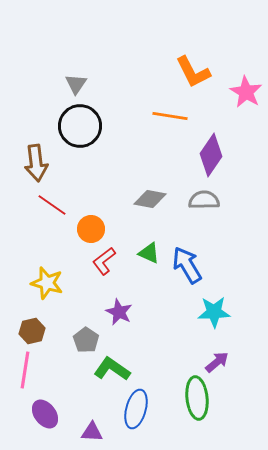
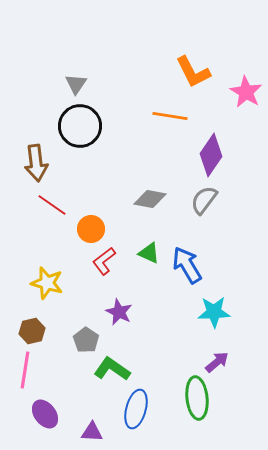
gray semicircle: rotated 52 degrees counterclockwise
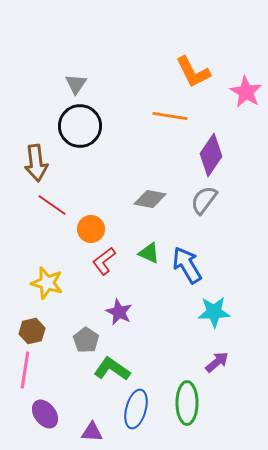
green ellipse: moved 10 px left, 5 px down; rotated 6 degrees clockwise
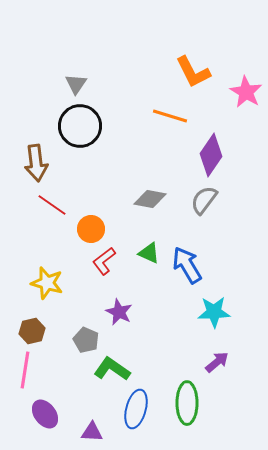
orange line: rotated 8 degrees clockwise
gray pentagon: rotated 10 degrees counterclockwise
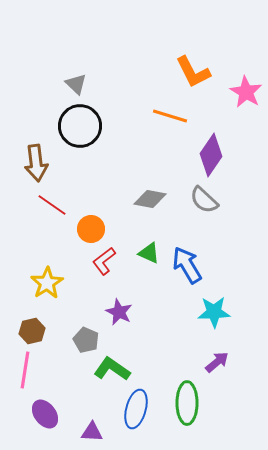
gray triangle: rotated 20 degrees counterclockwise
gray semicircle: rotated 84 degrees counterclockwise
yellow star: rotated 24 degrees clockwise
